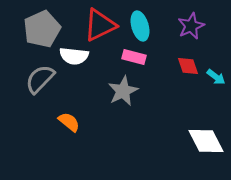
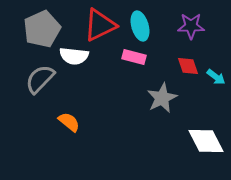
purple star: rotated 24 degrees clockwise
gray star: moved 39 px right, 7 px down
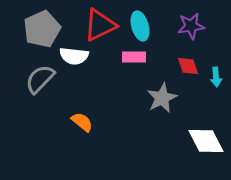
purple star: rotated 8 degrees counterclockwise
pink rectangle: rotated 15 degrees counterclockwise
cyan arrow: rotated 48 degrees clockwise
orange semicircle: moved 13 px right
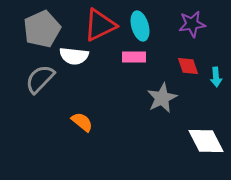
purple star: moved 1 px right, 2 px up
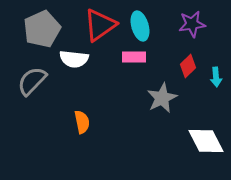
red triangle: rotated 9 degrees counterclockwise
white semicircle: moved 3 px down
red diamond: rotated 65 degrees clockwise
gray semicircle: moved 8 px left, 2 px down
orange semicircle: rotated 40 degrees clockwise
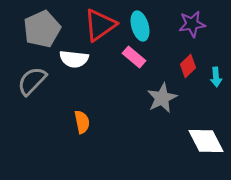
pink rectangle: rotated 40 degrees clockwise
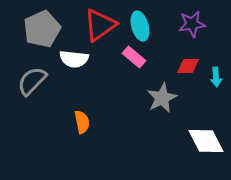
red diamond: rotated 45 degrees clockwise
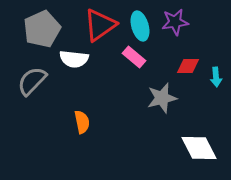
purple star: moved 17 px left, 2 px up
gray star: rotated 12 degrees clockwise
white diamond: moved 7 px left, 7 px down
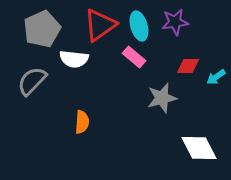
cyan ellipse: moved 1 px left
cyan arrow: rotated 60 degrees clockwise
orange semicircle: rotated 15 degrees clockwise
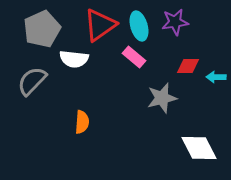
cyan arrow: rotated 36 degrees clockwise
